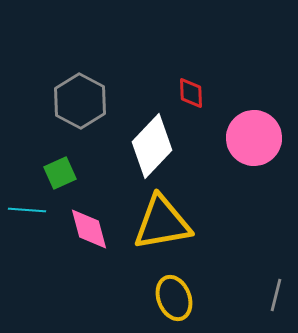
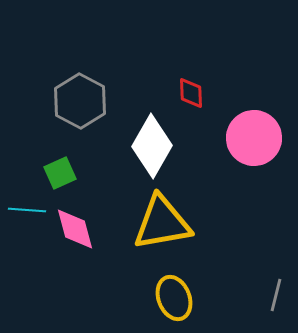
white diamond: rotated 14 degrees counterclockwise
pink diamond: moved 14 px left
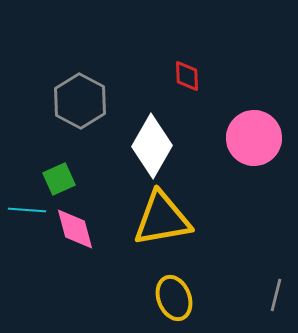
red diamond: moved 4 px left, 17 px up
green square: moved 1 px left, 6 px down
yellow triangle: moved 4 px up
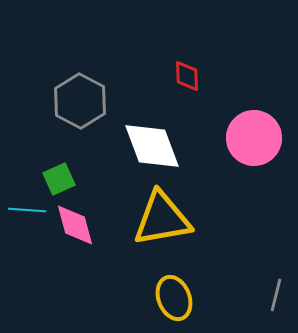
white diamond: rotated 50 degrees counterclockwise
pink diamond: moved 4 px up
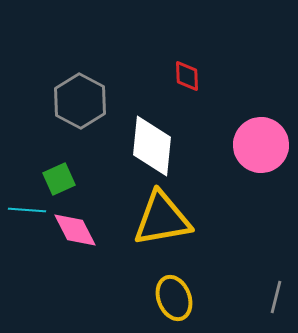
pink circle: moved 7 px right, 7 px down
white diamond: rotated 26 degrees clockwise
pink diamond: moved 5 px down; rotated 12 degrees counterclockwise
gray line: moved 2 px down
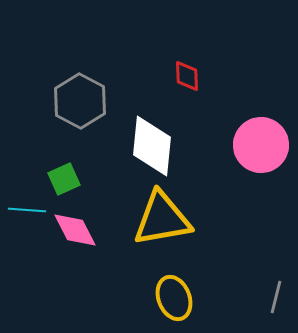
green square: moved 5 px right
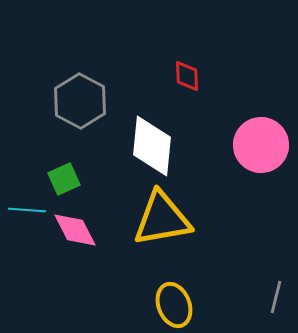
yellow ellipse: moved 7 px down
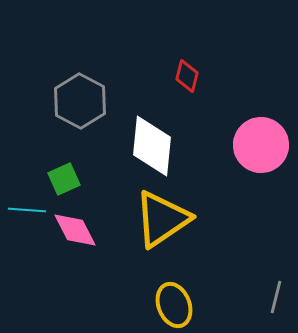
red diamond: rotated 16 degrees clockwise
yellow triangle: rotated 24 degrees counterclockwise
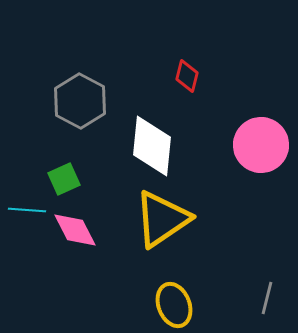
gray line: moved 9 px left, 1 px down
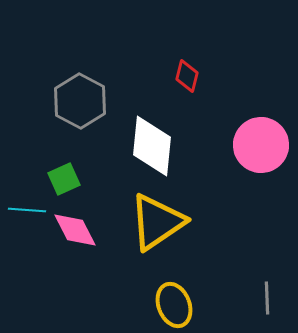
yellow triangle: moved 5 px left, 3 px down
gray line: rotated 16 degrees counterclockwise
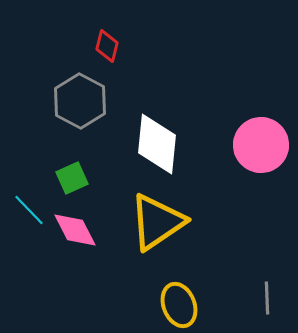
red diamond: moved 80 px left, 30 px up
white diamond: moved 5 px right, 2 px up
green square: moved 8 px right, 1 px up
cyan line: moved 2 px right; rotated 42 degrees clockwise
yellow ellipse: moved 5 px right
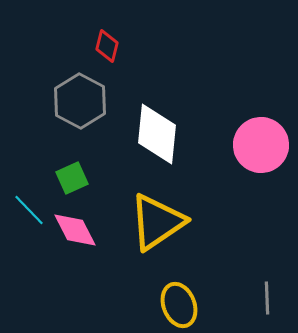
white diamond: moved 10 px up
